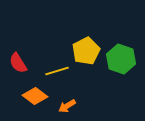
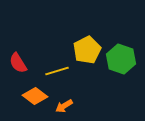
yellow pentagon: moved 1 px right, 1 px up
orange arrow: moved 3 px left
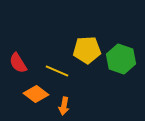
yellow pentagon: rotated 24 degrees clockwise
yellow line: rotated 40 degrees clockwise
orange diamond: moved 1 px right, 2 px up
orange arrow: rotated 48 degrees counterclockwise
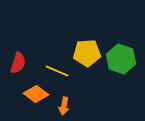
yellow pentagon: moved 3 px down
red semicircle: rotated 130 degrees counterclockwise
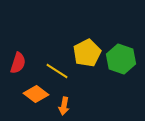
yellow pentagon: rotated 24 degrees counterclockwise
yellow line: rotated 10 degrees clockwise
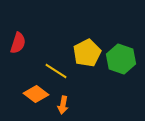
red semicircle: moved 20 px up
yellow line: moved 1 px left
orange arrow: moved 1 px left, 1 px up
